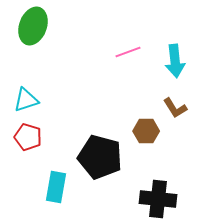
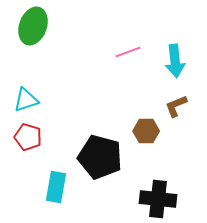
brown L-shape: moved 1 px right, 2 px up; rotated 100 degrees clockwise
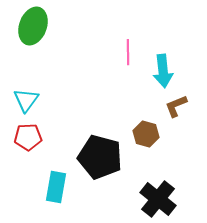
pink line: rotated 70 degrees counterclockwise
cyan arrow: moved 12 px left, 10 px down
cyan triangle: rotated 36 degrees counterclockwise
brown hexagon: moved 3 px down; rotated 15 degrees clockwise
red pentagon: rotated 20 degrees counterclockwise
black cross: rotated 33 degrees clockwise
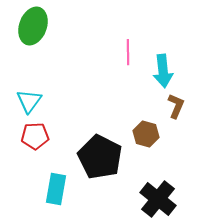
cyan triangle: moved 3 px right, 1 px down
brown L-shape: rotated 135 degrees clockwise
red pentagon: moved 7 px right, 1 px up
black pentagon: rotated 12 degrees clockwise
cyan rectangle: moved 2 px down
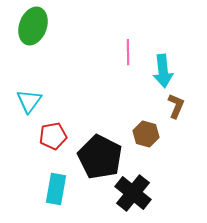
red pentagon: moved 18 px right; rotated 8 degrees counterclockwise
black cross: moved 25 px left, 6 px up
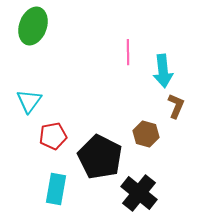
black cross: moved 6 px right
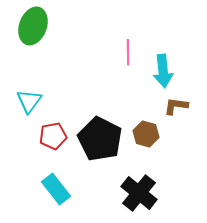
brown L-shape: rotated 105 degrees counterclockwise
black pentagon: moved 18 px up
cyan rectangle: rotated 48 degrees counterclockwise
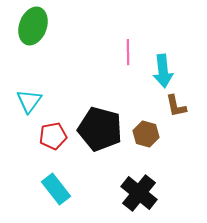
brown L-shape: rotated 110 degrees counterclockwise
black pentagon: moved 10 px up; rotated 12 degrees counterclockwise
